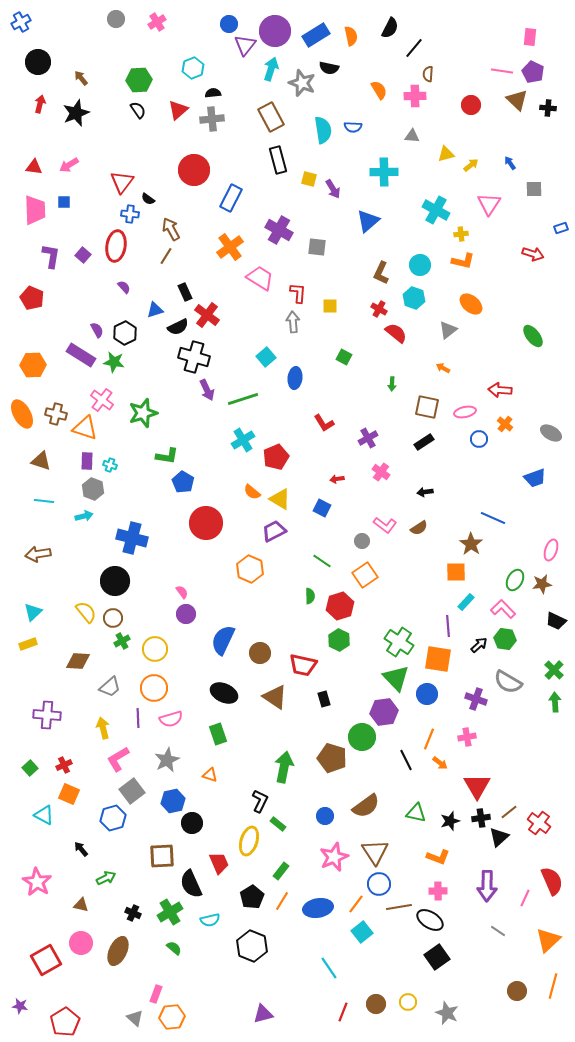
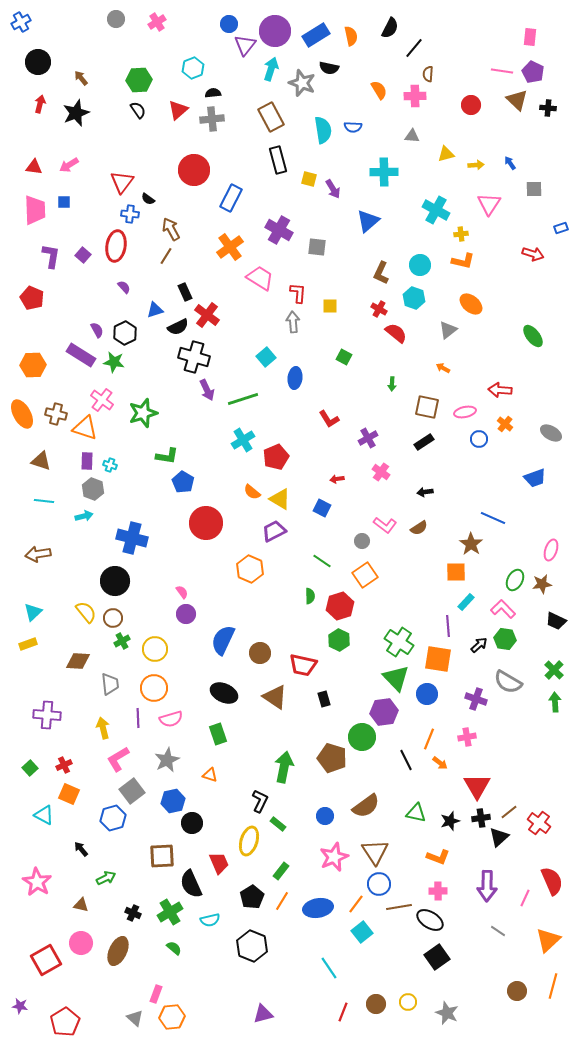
yellow arrow at (471, 165): moved 5 px right; rotated 35 degrees clockwise
red L-shape at (324, 423): moved 5 px right, 4 px up
gray trapezoid at (110, 687): moved 3 px up; rotated 55 degrees counterclockwise
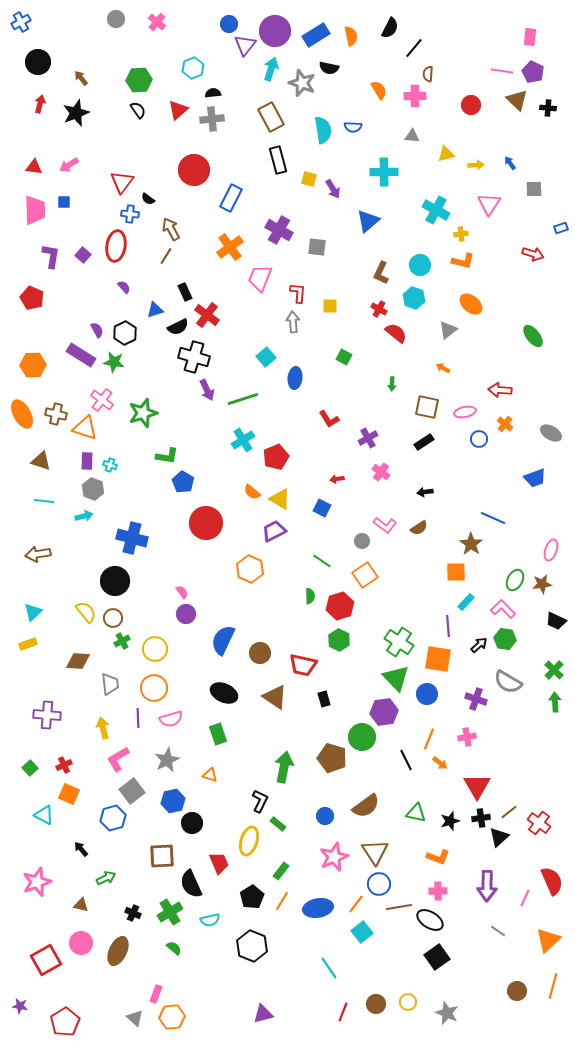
pink cross at (157, 22): rotated 18 degrees counterclockwise
pink trapezoid at (260, 278): rotated 100 degrees counterclockwise
pink star at (37, 882): rotated 20 degrees clockwise
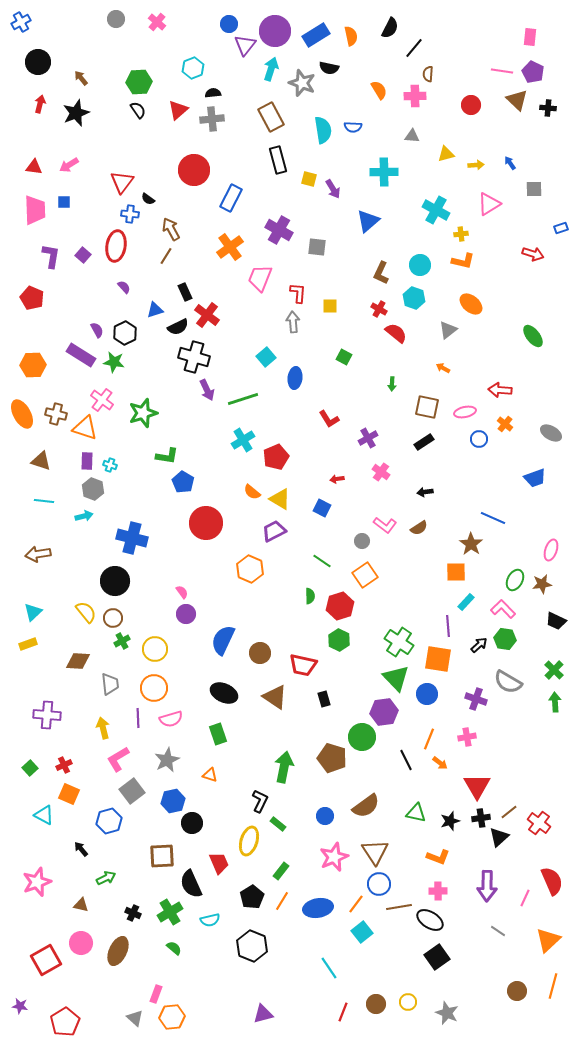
green hexagon at (139, 80): moved 2 px down
pink triangle at (489, 204): rotated 25 degrees clockwise
blue hexagon at (113, 818): moved 4 px left, 3 px down
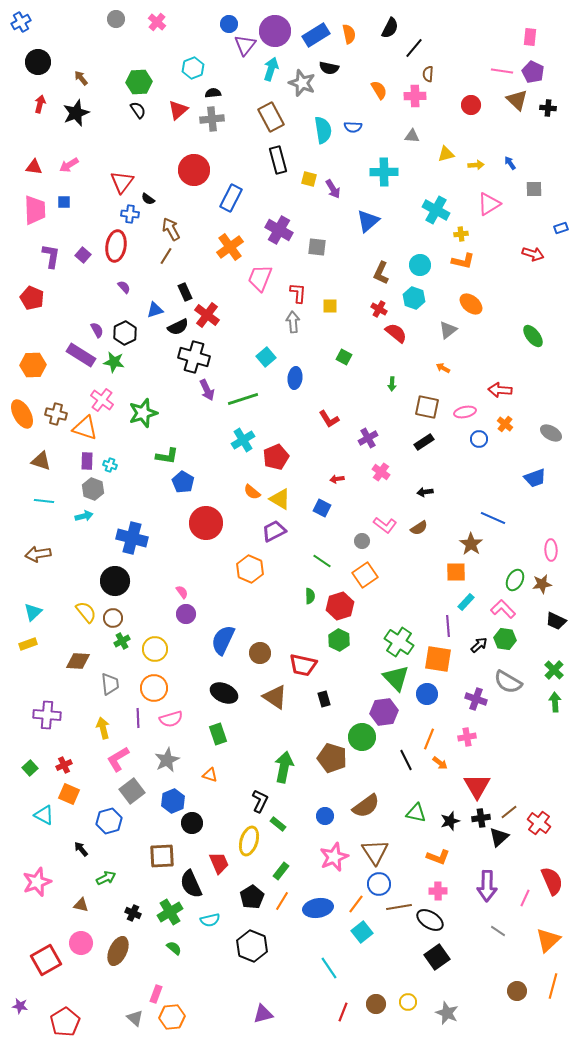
orange semicircle at (351, 36): moved 2 px left, 2 px up
pink ellipse at (551, 550): rotated 20 degrees counterclockwise
blue hexagon at (173, 801): rotated 10 degrees counterclockwise
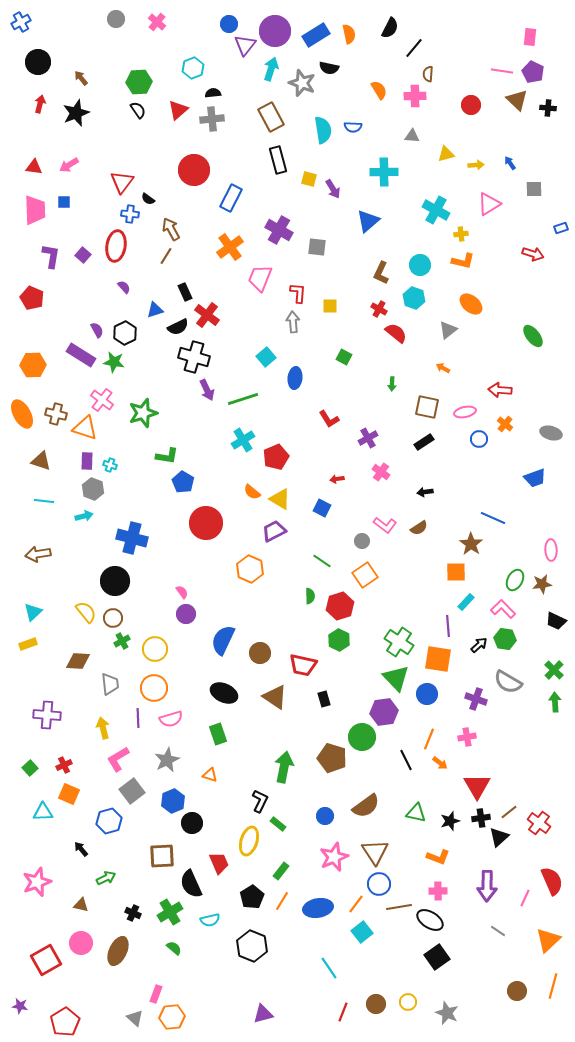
gray ellipse at (551, 433): rotated 15 degrees counterclockwise
cyan triangle at (44, 815): moved 1 px left, 3 px up; rotated 30 degrees counterclockwise
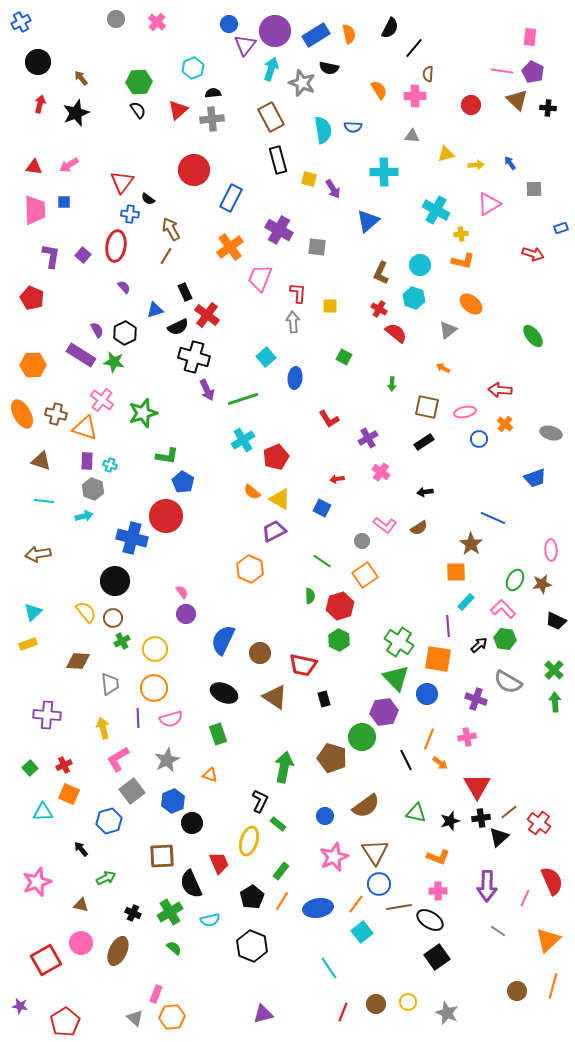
red circle at (206, 523): moved 40 px left, 7 px up
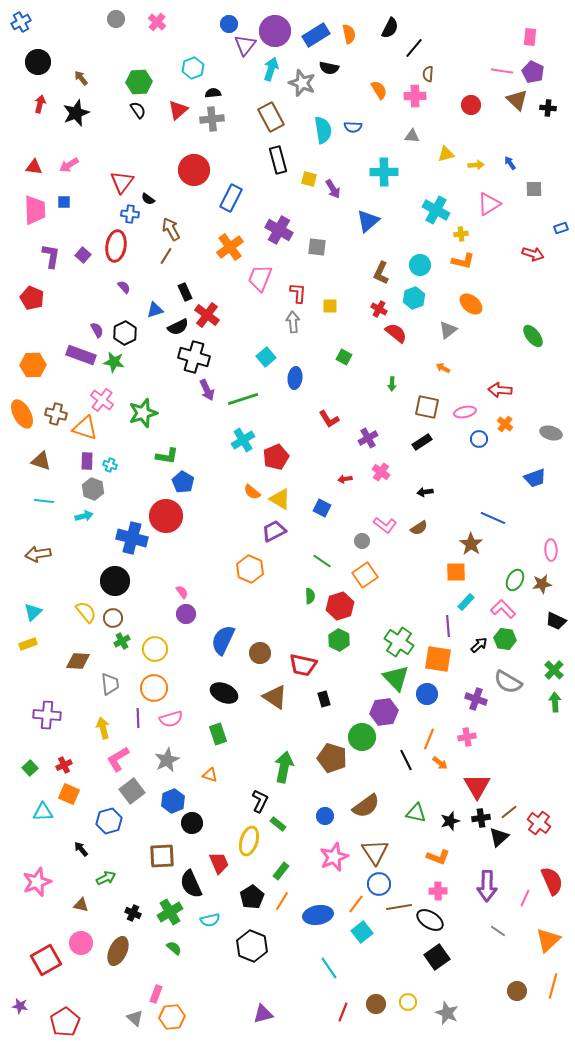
cyan hexagon at (414, 298): rotated 20 degrees clockwise
purple rectangle at (81, 355): rotated 12 degrees counterclockwise
black rectangle at (424, 442): moved 2 px left
red arrow at (337, 479): moved 8 px right
blue ellipse at (318, 908): moved 7 px down
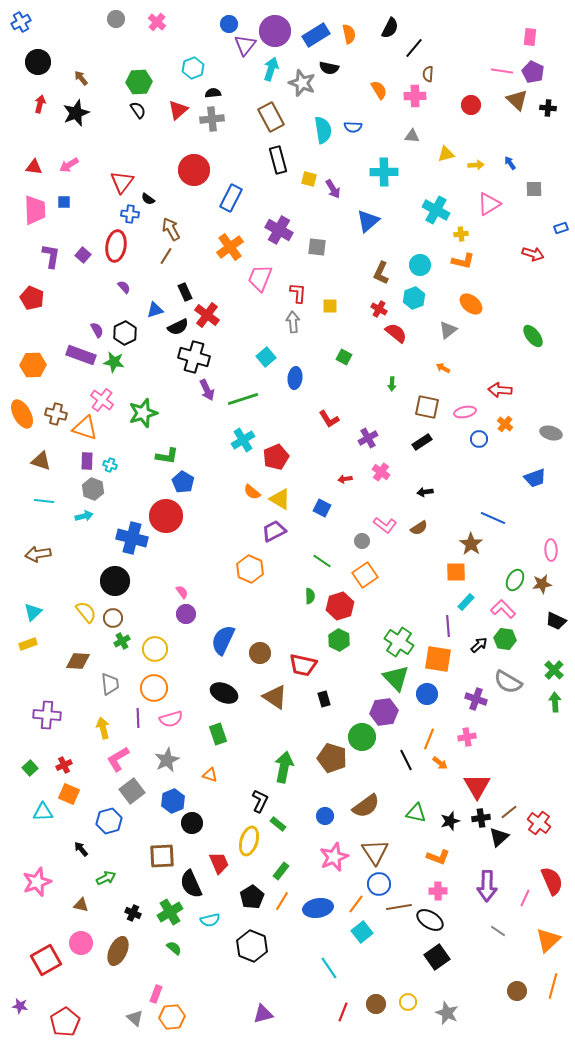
blue ellipse at (318, 915): moved 7 px up
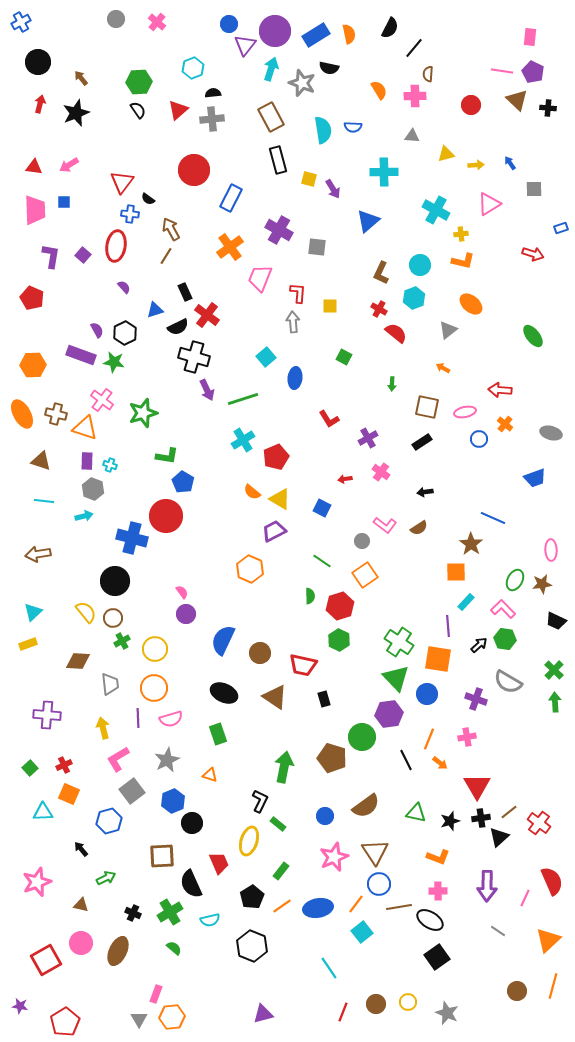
purple hexagon at (384, 712): moved 5 px right, 2 px down
orange line at (282, 901): moved 5 px down; rotated 24 degrees clockwise
gray triangle at (135, 1018): moved 4 px right, 1 px down; rotated 18 degrees clockwise
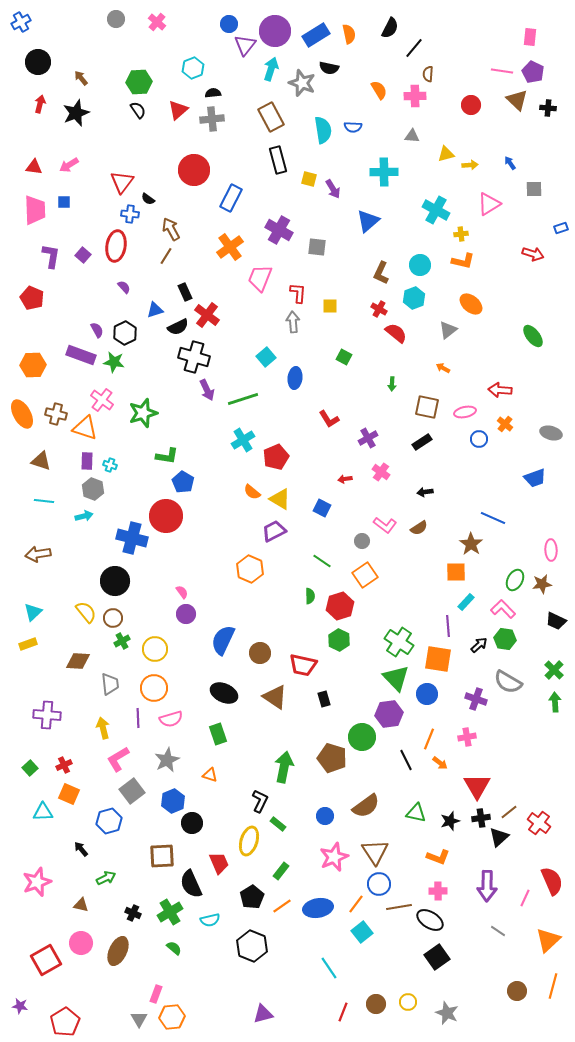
yellow arrow at (476, 165): moved 6 px left
